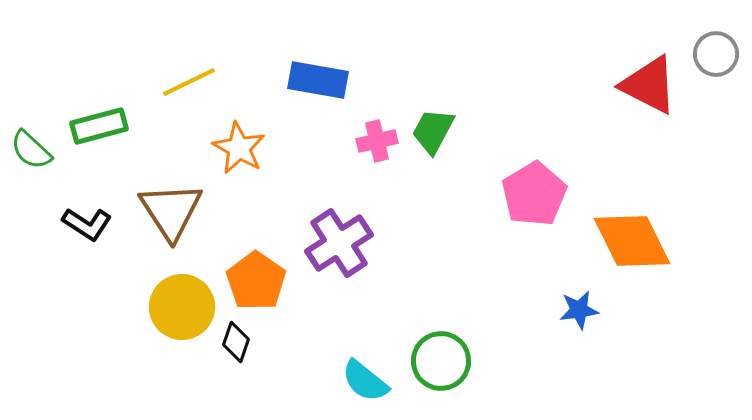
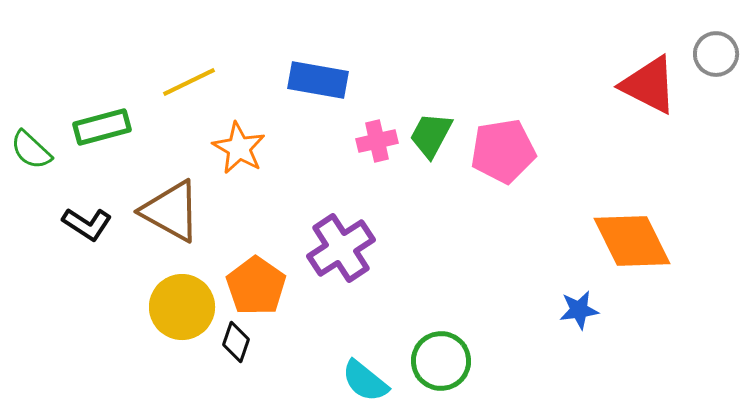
green rectangle: moved 3 px right, 1 px down
green trapezoid: moved 2 px left, 4 px down
pink pentagon: moved 31 px left, 43 px up; rotated 22 degrees clockwise
brown triangle: rotated 28 degrees counterclockwise
purple cross: moved 2 px right, 5 px down
orange pentagon: moved 5 px down
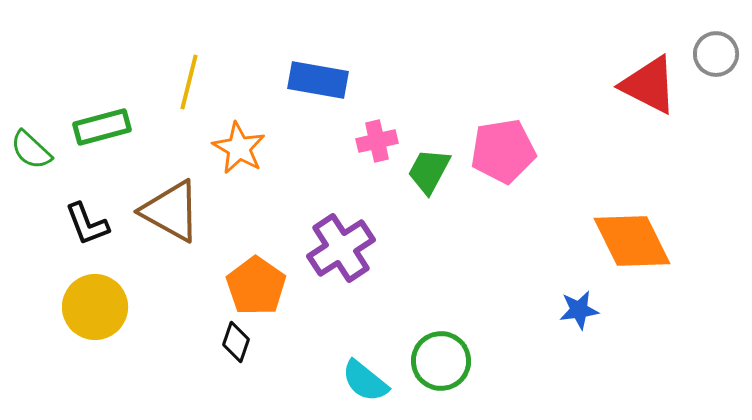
yellow line: rotated 50 degrees counterclockwise
green trapezoid: moved 2 px left, 36 px down
black L-shape: rotated 36 degrees clockwise
yellow circle: moved 87 px left
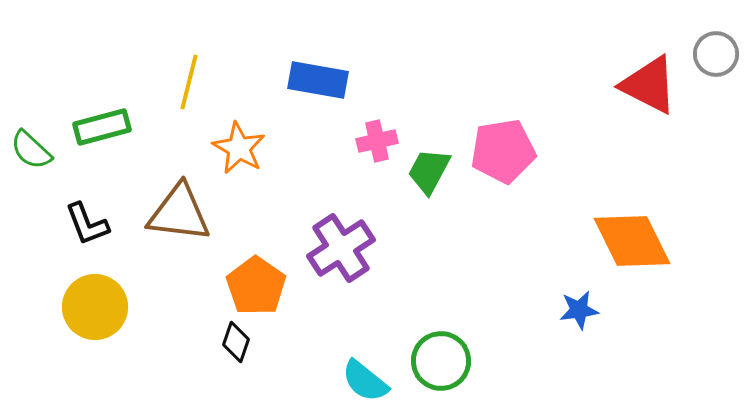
brown triangle: moved 8 px right, 2 px down; rotated 22 degrees counterclockwise
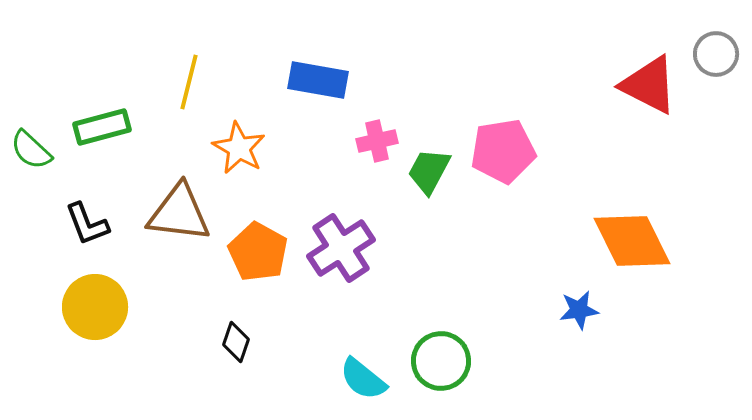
orange pentagon: moved 2 px right, 34 px up; rotated 6 degrees counterclockwise
cyan semicircle: moved 2 px left, 2 px up
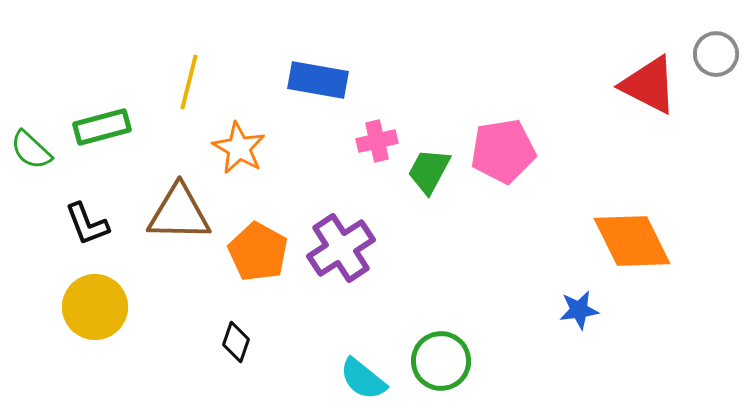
brown triangle: rotated 6 degrees counterclockwise
